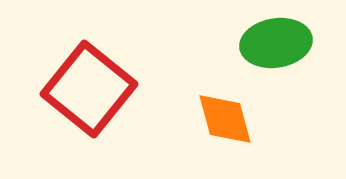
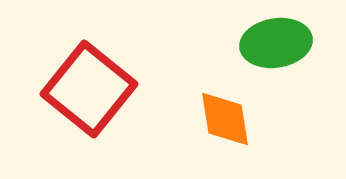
orange diamond: rotated 6 degrees clockwise
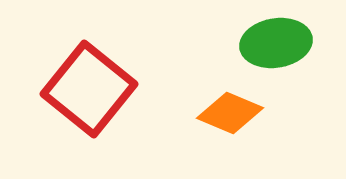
orange diamond: moved 5 px right, 6 px up; rotated 58 degrees counterclockwise
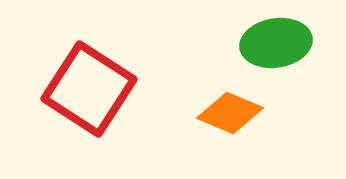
red square: rotated 6 degrees counterclockwise
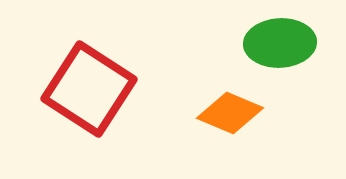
green ellipse: moved 4 px right; rotated 6 degrees clockwise
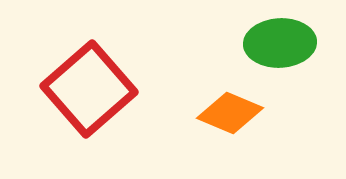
red square: rotated 16 degrees clockwise
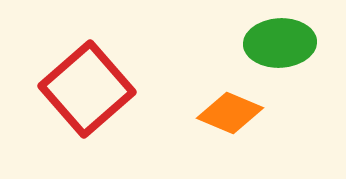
red square: moved 2 px left
